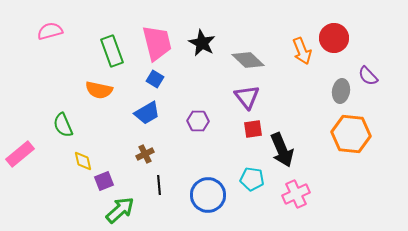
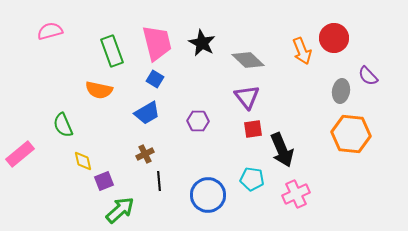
black line: moved 4 px up
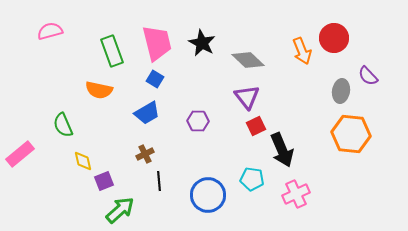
red square: moved 3 px right, 3 px up; rotated 18 degrees counterclockwise
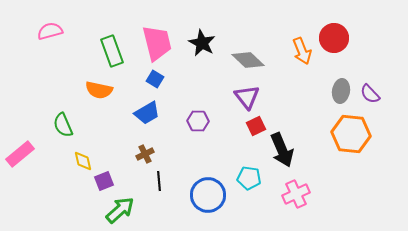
purple semicircle: moved 2 px right, 18 px down
cyan pentagon: moved 3 px left, 1 px up
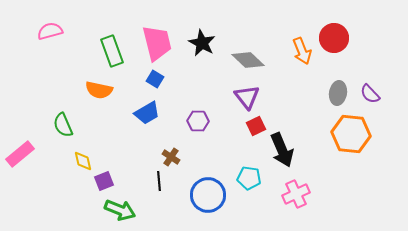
gray ellipse: moved 3 px left, 2 px down
brown cross: moved 26 px right, 3 px down; rotated 30 degrees counterclockwise
green arrow: rotated 64 degrees clockwise
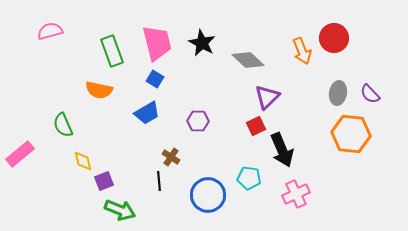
purple triangle: moved 20 px right; rotated 24 degrees clockwise
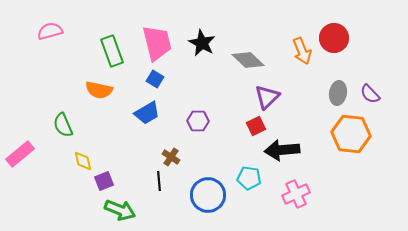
black arrow: rotated 108 degrees clockwise
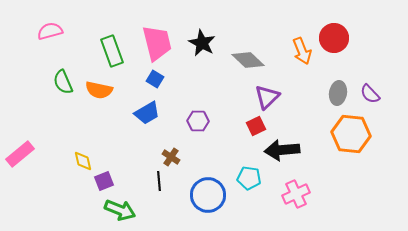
green semicircle: moved 43 px up
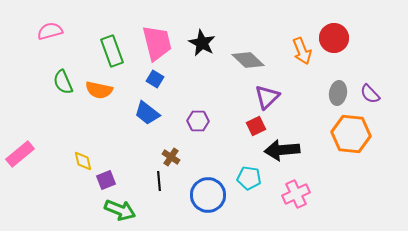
blue trapezoid: rotated 68 degrees clockwise
purple square: moved 2 px right, 1 px up
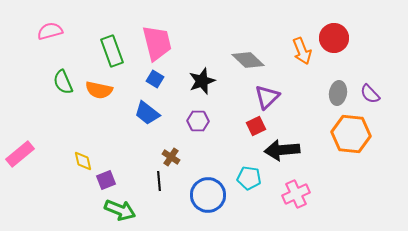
black star: moved 38 px down; rotated 24 degrees clockwise
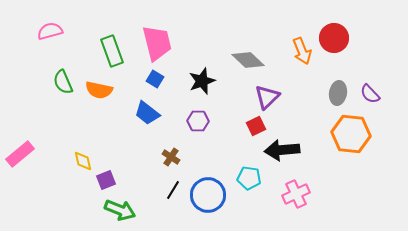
black line: moved 14 px right, 9 px down; rotated 36 degrees clockwise
